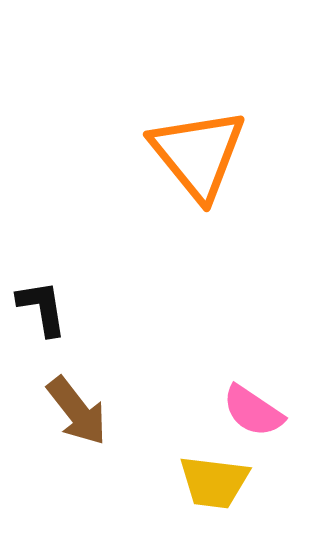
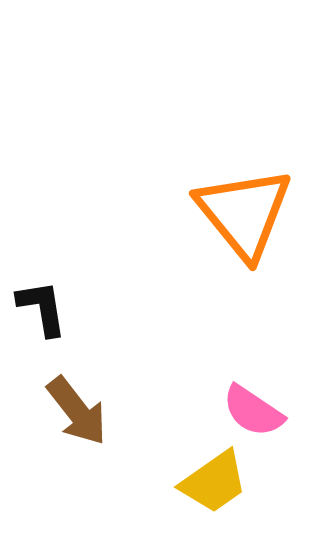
orange triangle: moved 46 px right, 59 px down
yellow trapezoid: rotated 42 degrees counterclockwise
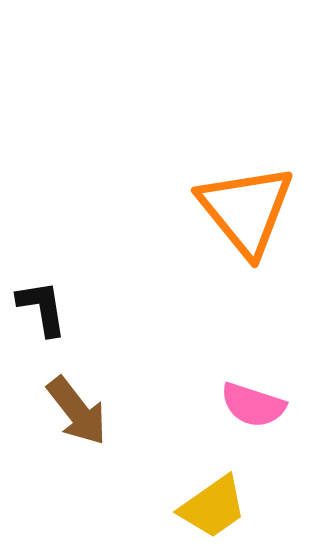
orange triangle: moved 2 px right, 3 px up
pink semicircle: moved 6 px up; rotated 16 degrees counterclockwise
yellow trapezoid: moved 1 px left, 25 px down
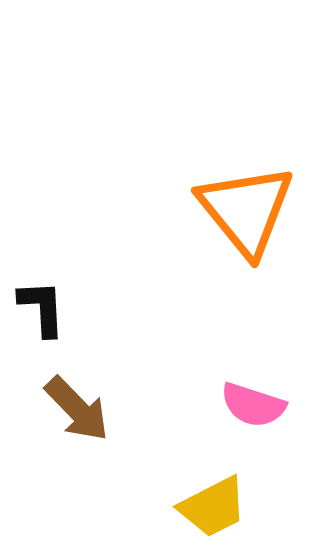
black L-shape: rotated 6 degrees clockwise
brown arrow: moved 2 px up; rotated 6 degrees counterclockwise
yellow trapezoid: rotated 8 degrees clockwise
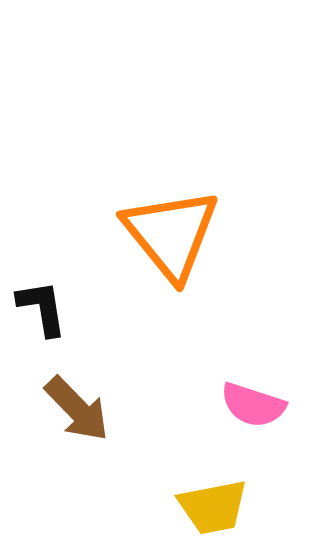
orange triangle: moved 75 px left, 24 px down
black L-shape: rotated 6 degrees counterclockwise
yellow trapezoid: rotated 16 degrees clockwise
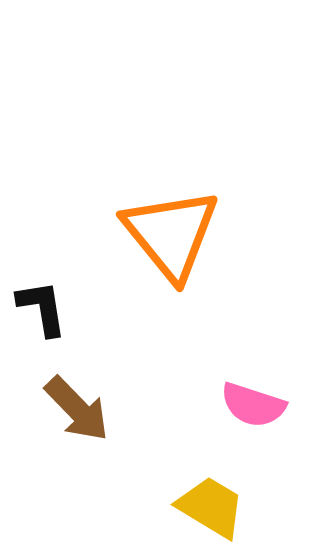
yellow trapezoid: moved 2 px left; rotated 138 degrees counterclockwise
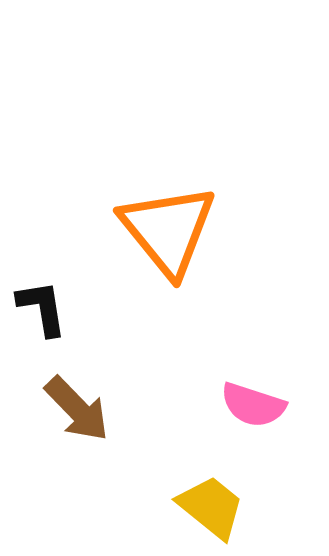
orange triangle: moved 3 px left, 4 px up
yellow trapezoid: rotated 8 degrees clockwise
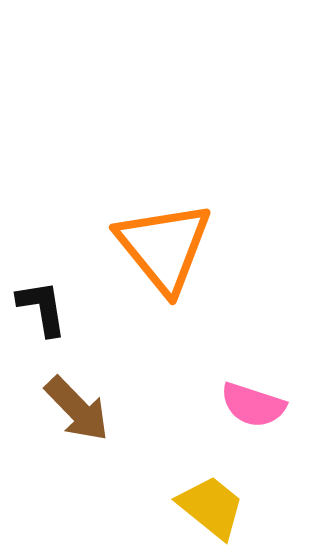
orange triangle: moved 4 px left, 17 px down
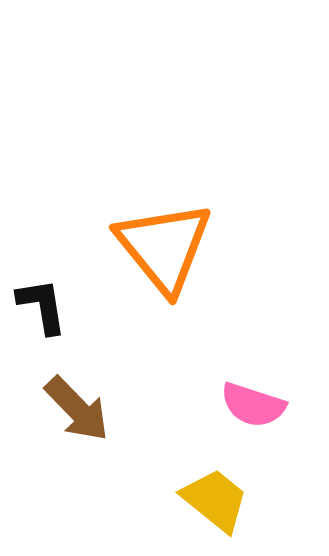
black L-shape: moved 2 px up
yellow trapezoid: moved 4 px right, 7 px up
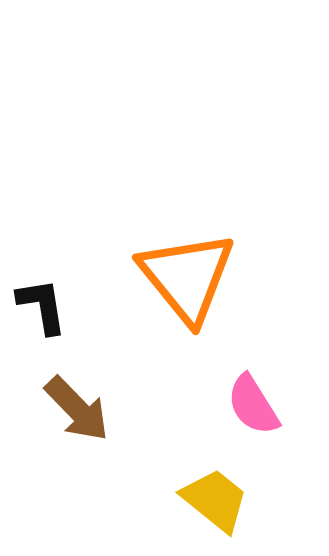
orange triangle: moved 23 px right, 30 px down
pink semicircle: rotated 40 degrees clockwise
